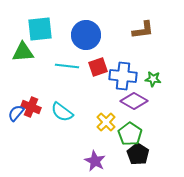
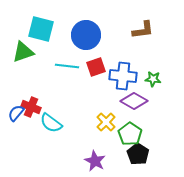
cyan square: moved 1 px right; rotated 20 degrees clockwise
green triangle: rotated 15 degrees counterclockwise
red square: moved 2 px left
cyan semicircle: moved 11 px left, 11 px down
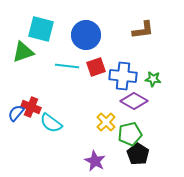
green pentagon: rotated 25 degrees clockwise
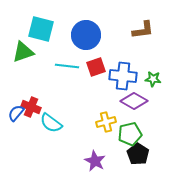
yellow cross: rotated 30 degrees clockwise
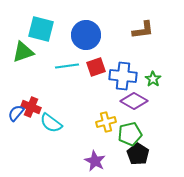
cyan line: rotated 15 degrees counterclockwise
green star: rotated 28 degrees clockwise
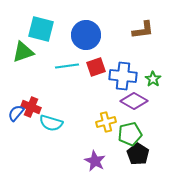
cyan semicircle: rotated 20 degrees counterclockwise
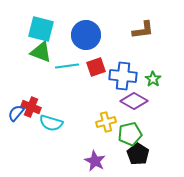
green triangle: moved 18 px right; rotated 40 degrees clockwise
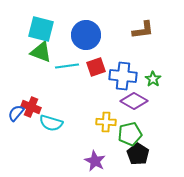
yellow cross: rotated 18 degrees clockwise
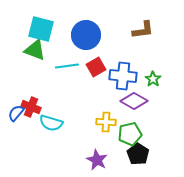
green triangle: moved 6 px left, 2 px up
red square: rotated 12 degrees counterclockwise
purple star: moved 2 px right, 1 px up
